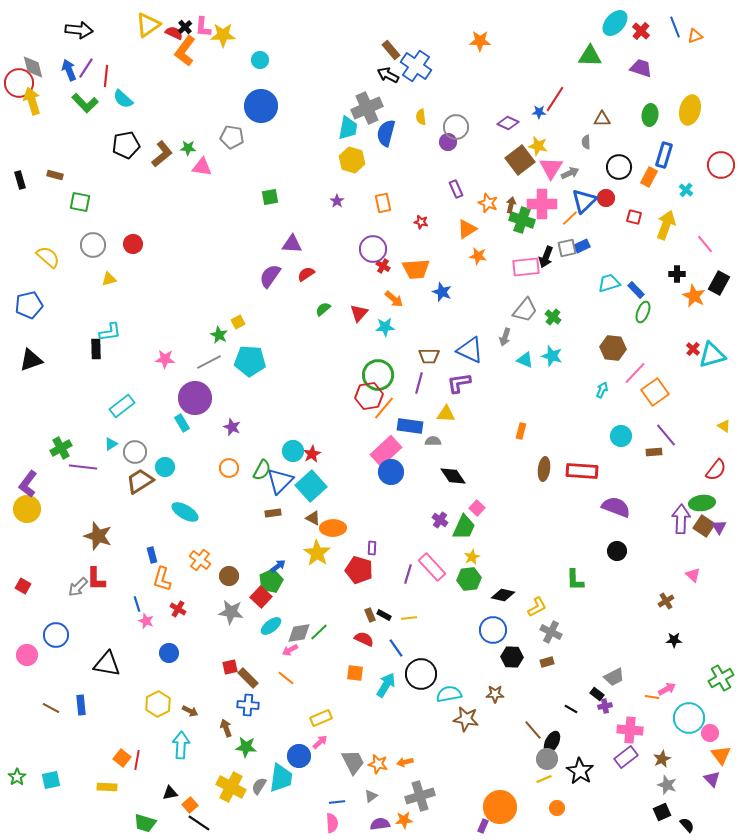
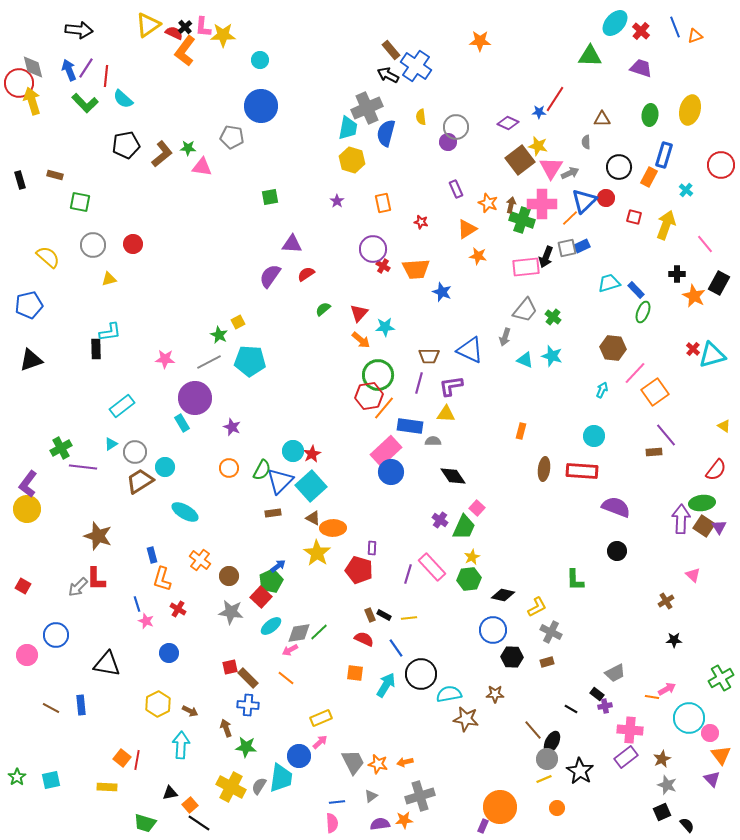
orange arrow at (394, 299): moved 33 px left, 41 px down
purple L-shape at (459, 383): moved 8 px left, 3 px down
cyan circle at (621, 436): moved 27 px left
gray trapezoid at (614, 677): moved 1 px right, 4 px up
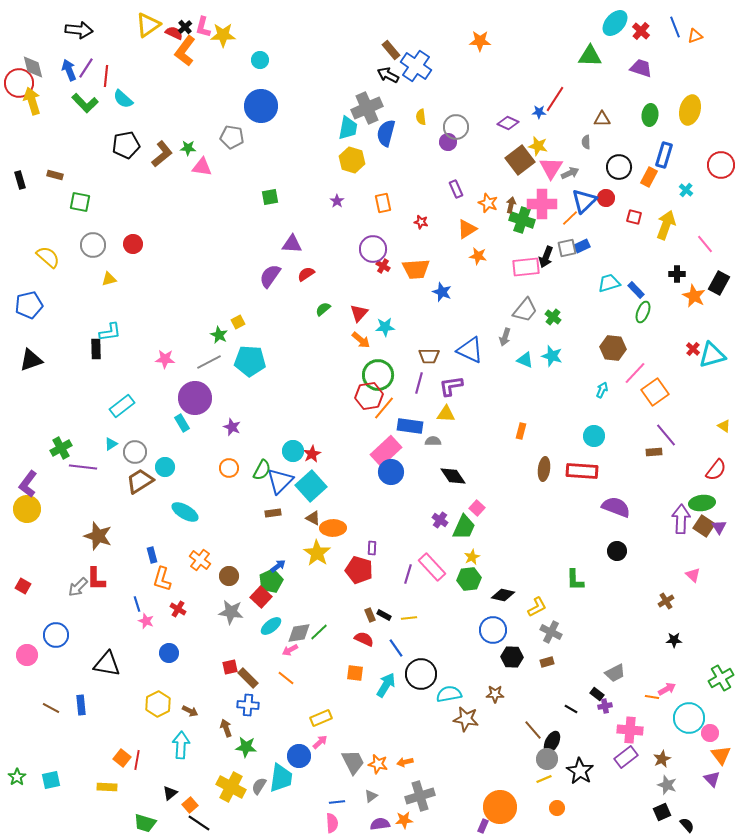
pink L-shape at (203, 27): rotated 10 degrees clockwise
black triangle at (170, 793): rotated 28 degrees counterclockwise
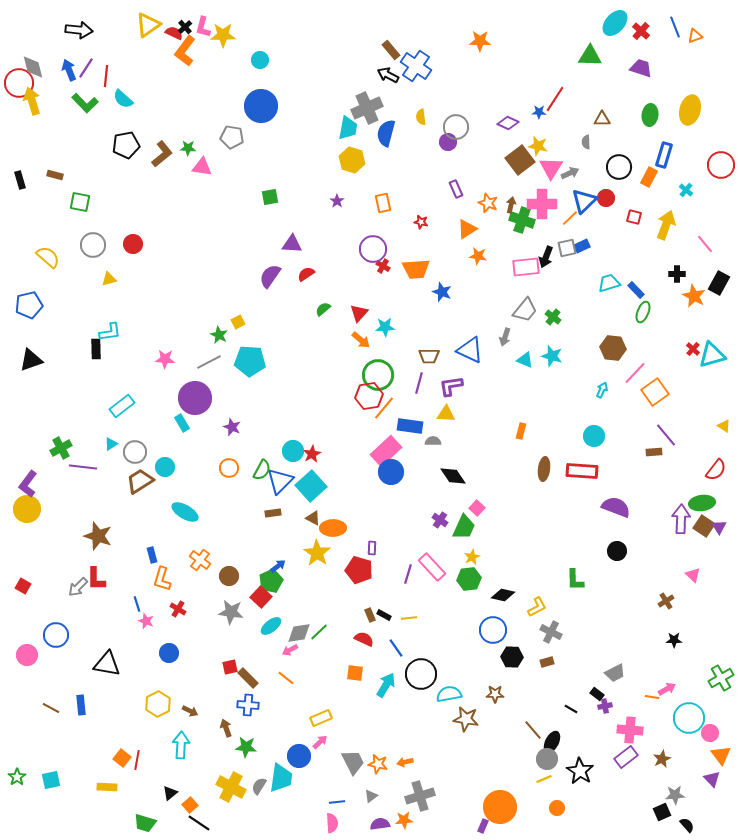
gray star at (667, 785): moved 8 px right, 10 px down; rotated 24 degrees counterclockwise
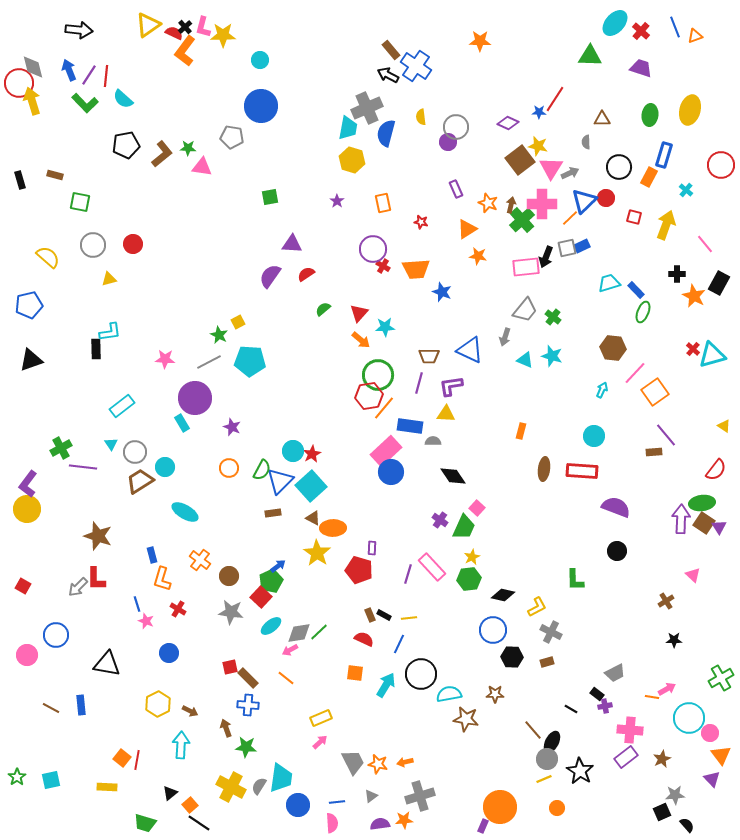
purple line at (86, 68): moved 3 px right, 7 px down
green cross at (522, 220): rotated 30 degrees clockwise
cyan triangle at (111, 444): rotated 32 degrees counterclockwise
brown square at (704, 526): moved 3 px up
blue line at (396, 648): moved 3 px right, 4 px up; rotated 60 degrees clockwise
blue circle at (299, 756): moved 1 px left, 49 px down
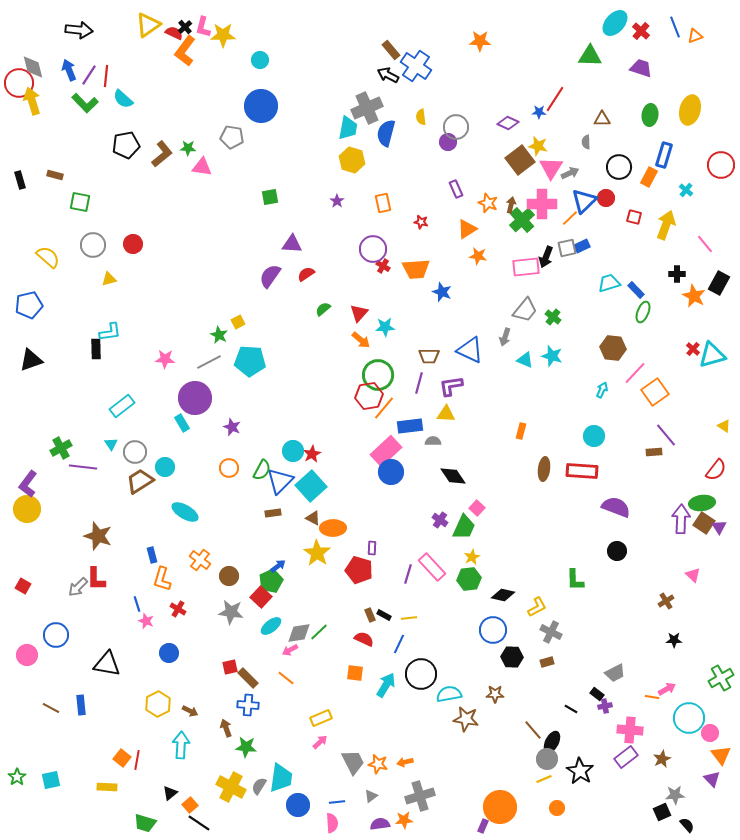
blue rectangle at (410, 426): rotated 15 degrees counterclockwise
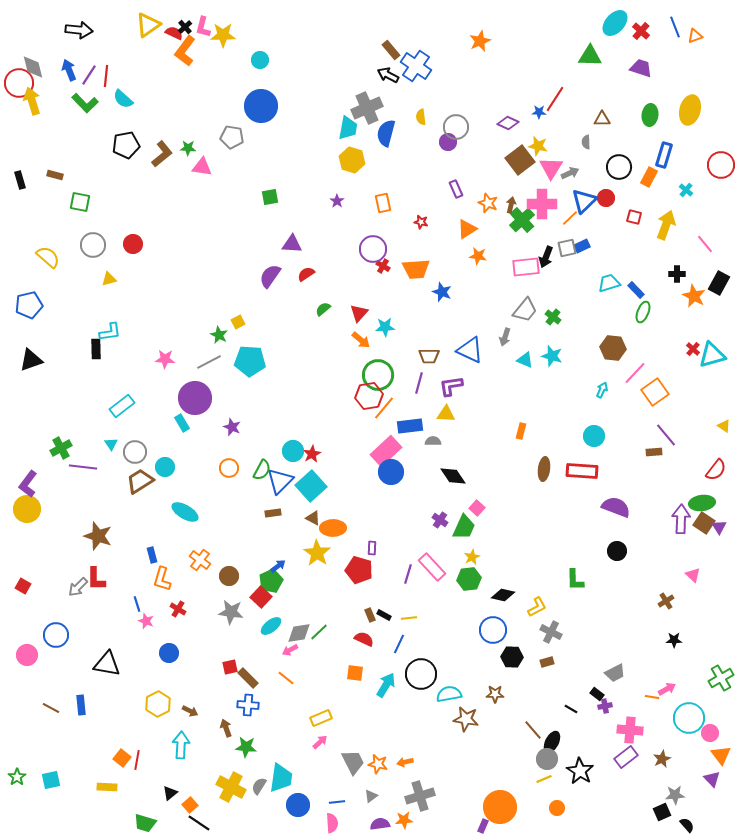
orange star at (480, 41): rotated 25 degrees counterclockwise
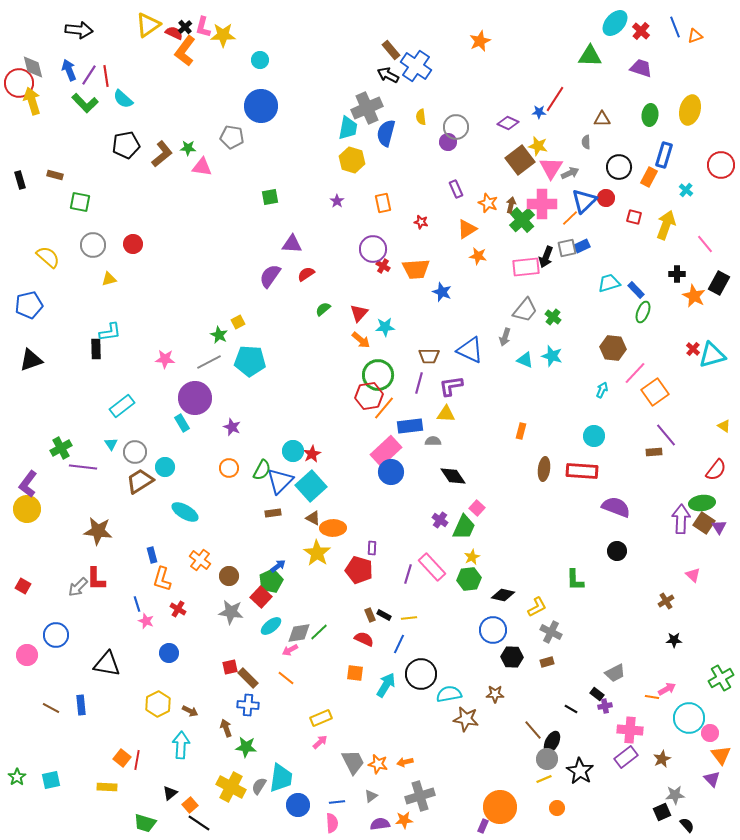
red line at (106, 76): rotated 15 degrees counterclockwise
brown star at (98, 536): moved 5 px up; rotated 12 degrees counterclockwise
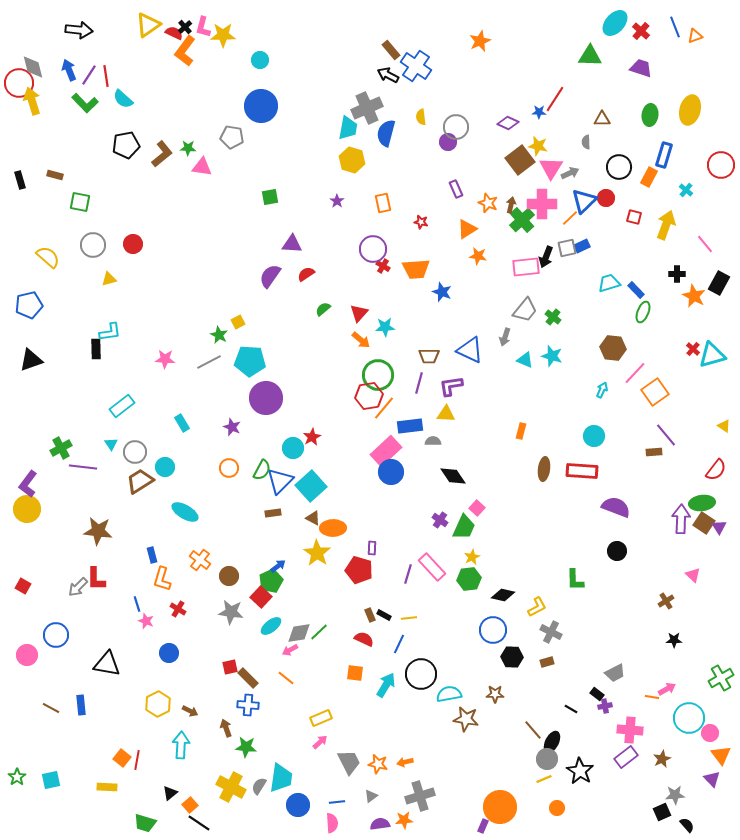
purple circle at (195, 398): moved 71 px right
cyan circle at (293, 451): moved 3 px up
red star at (312, 454): moved 17 px up
gray trapezoid at (353, 762): moved 4 px left
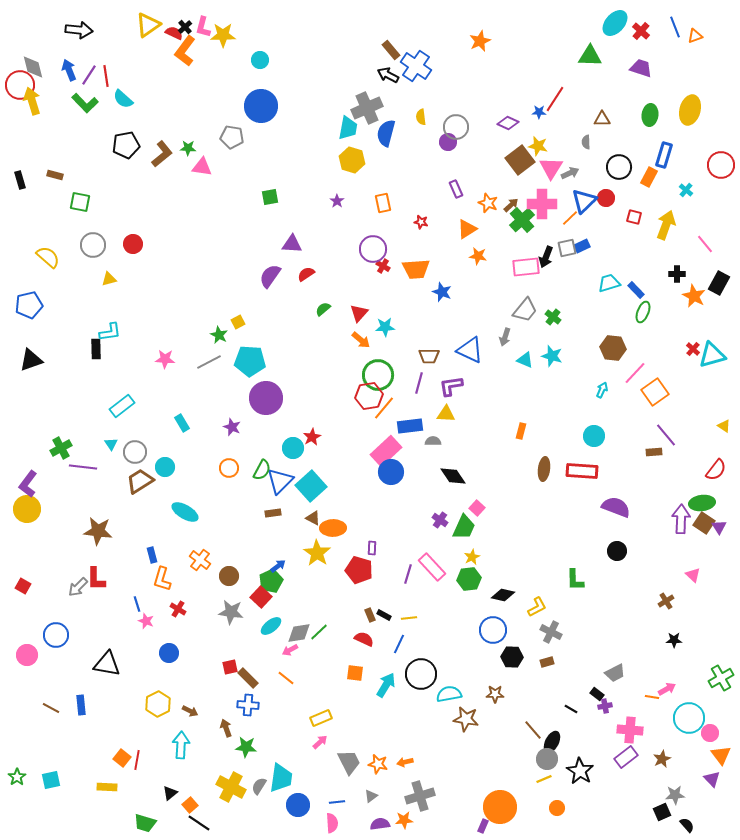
red circle at (19, 83): moved 1 px right, 2 px down
brown arrow at (511, 205): rotated 35 degrees clockwise
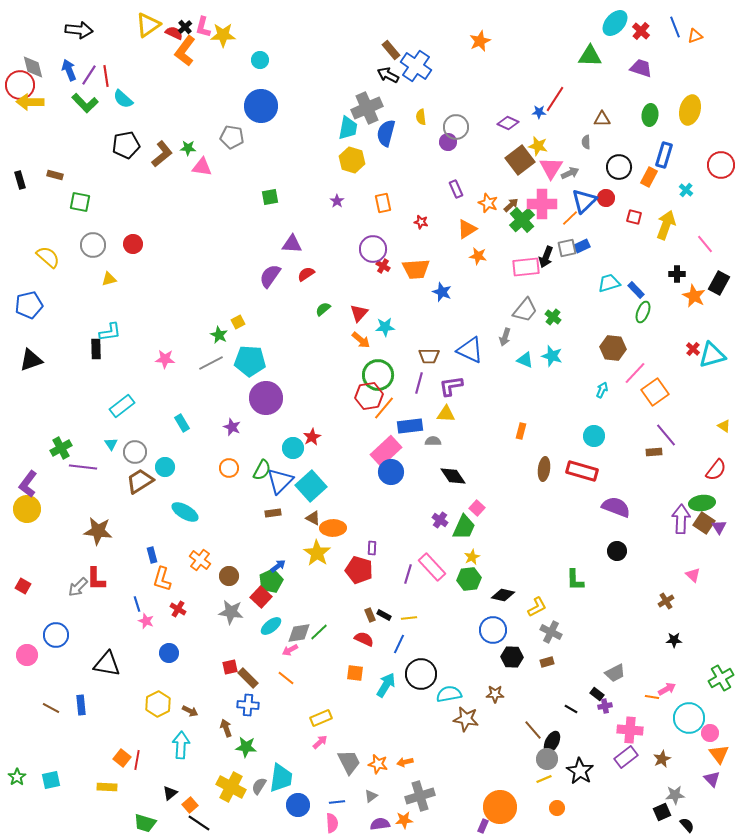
yellow arrow at (32, 101): moved 2 px left, 1 px down; rotated 72 degrees counterclockwise
gray line at (209, 362): moved 2 px right, 1 px down
red rectangle at (582, 471): rotated 12 degrees clockwise
orange triangle at (721, 755): moved 2 px left, 1 px up
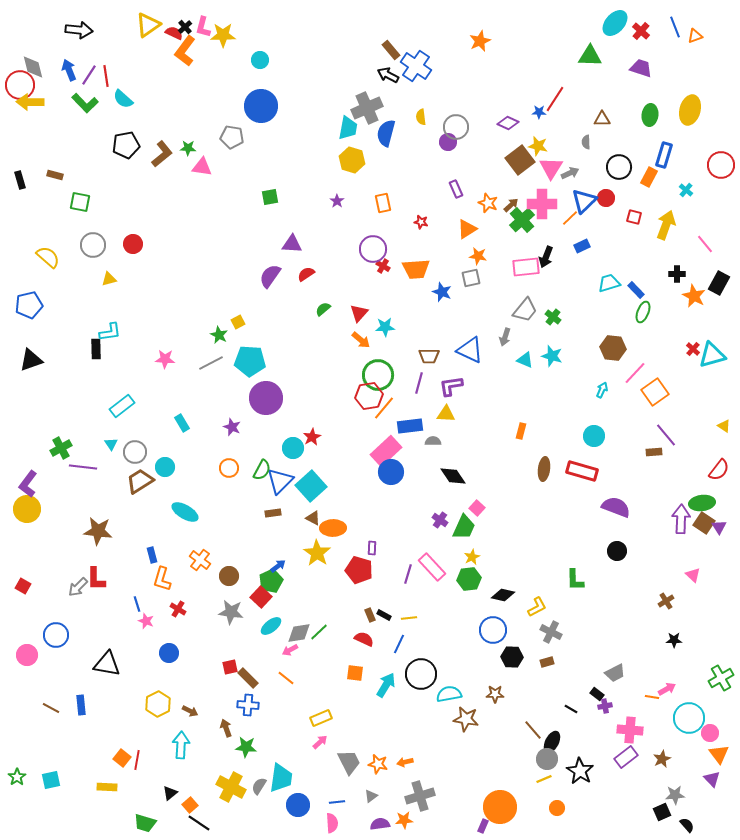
gray square at (567, 248): moved 96 px left, 30 px down
red semicircle at (716, 470): moved 3 px right
